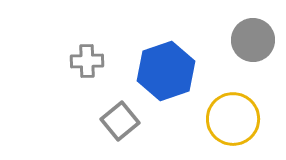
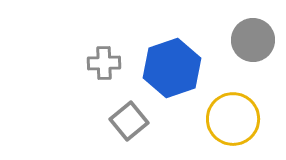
gray cross: moved 17 px right, 2 px down
blue hexagon: moved 6 px right, 3 px up
gray square: moved 9 px right
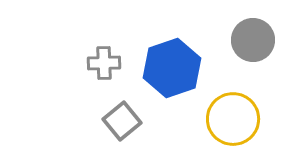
gray square: moved 7 px left
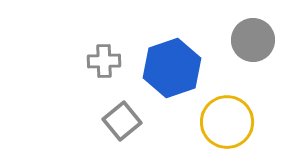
gray cross: moved 2 px up
yellow circle: moved 6 px left, 3 px down
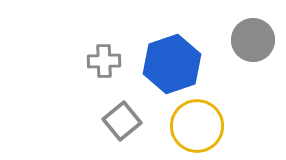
blue hexagon: moved 4 px up
yellow circle: moved 30 px left, 4 px down
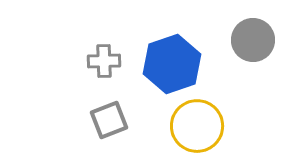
gray square: moved 13 px left, 1 px up; rotated 18 degrees clockwise
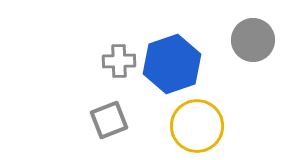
gray cross: moved 15 px right
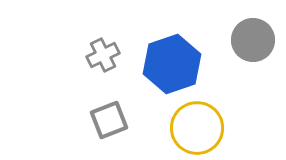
gray cross: moved 16 px left, 6 px up; rotated 24 degrees counterclockwise
yellow circle: moved 2 px down
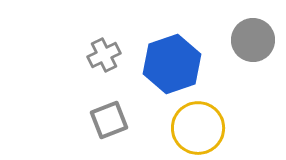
gray cross: moved 1 px right
yellow circle: moved 1 px right
